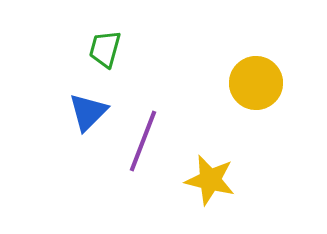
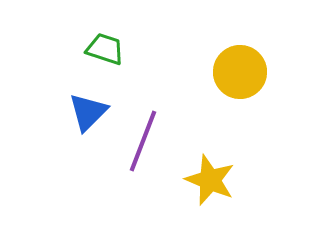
green trapezoid: rotated 93 degrees clockwise
yellow circle: moved 16 px left, 11 px up
yellow star: rotated 9 degrees clockwise
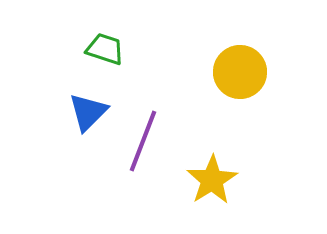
yellow star: moved 2 px right; rotated 18 degrees clockwise
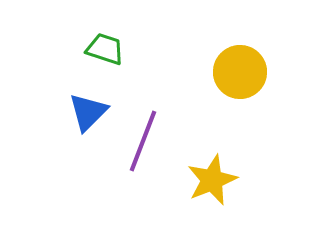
yellow star: rotated 9 degrees clockwise
